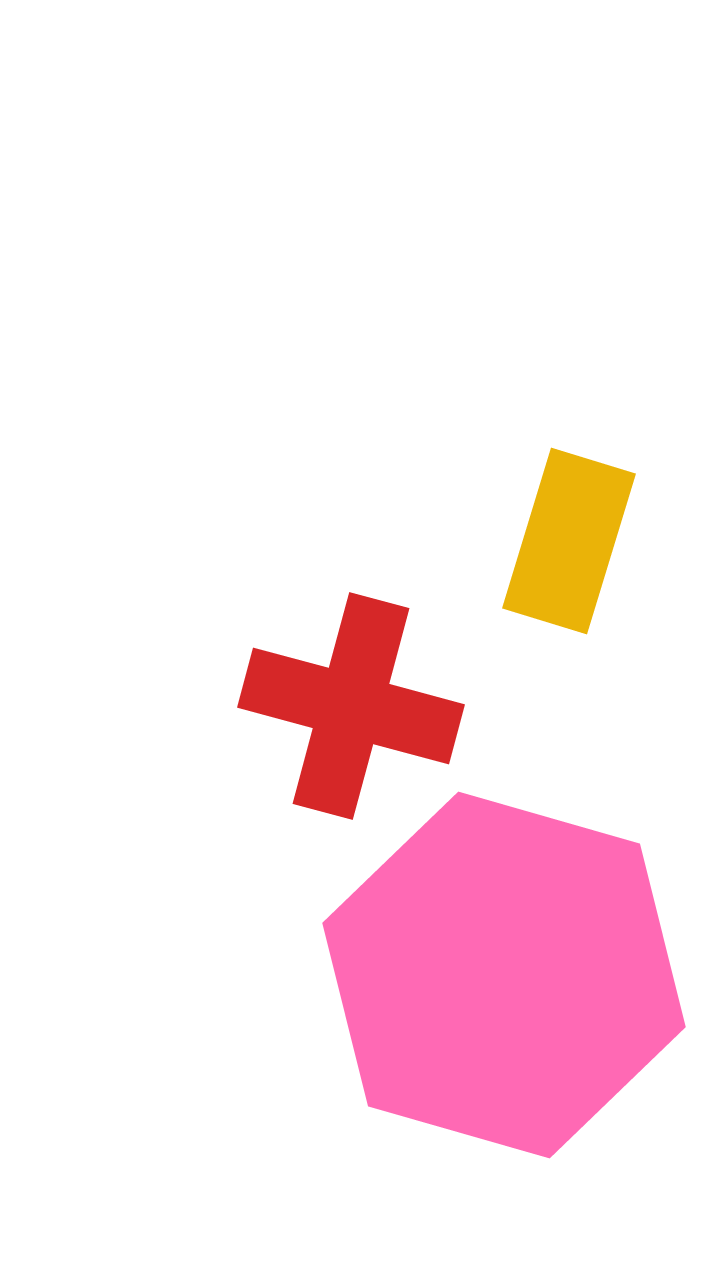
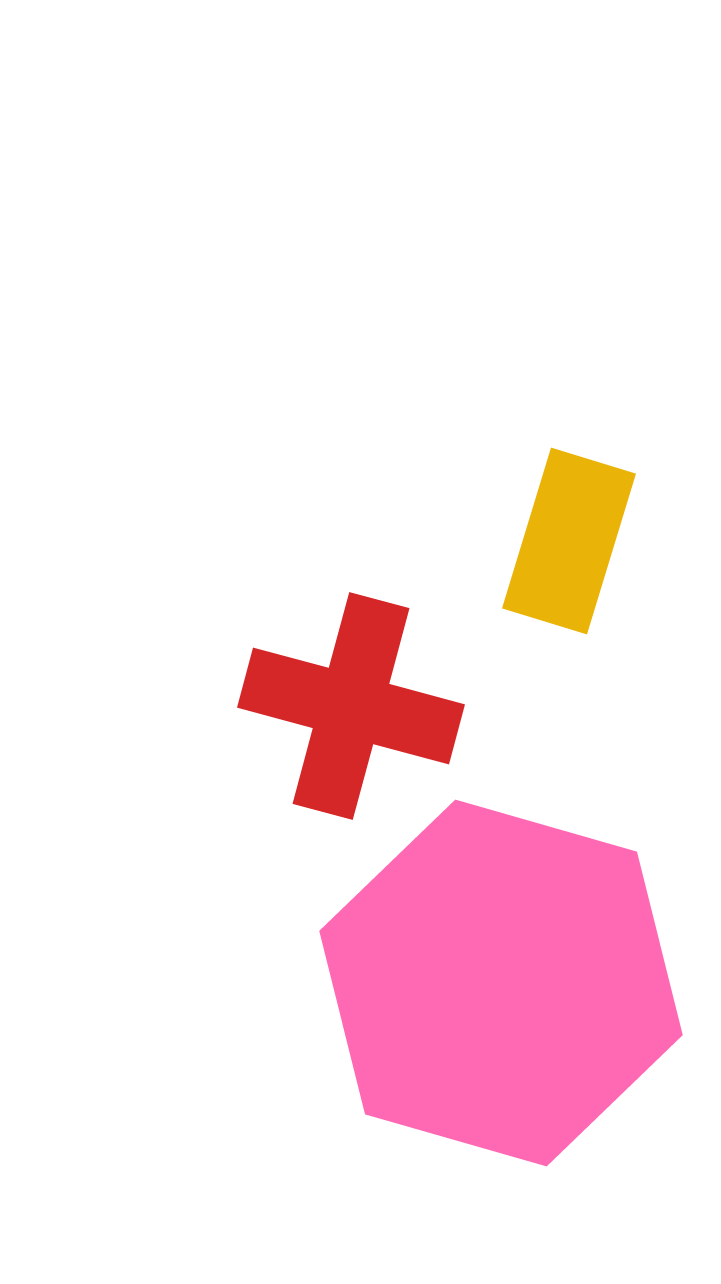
pink hexagon: moved 3 px left, 8 px down
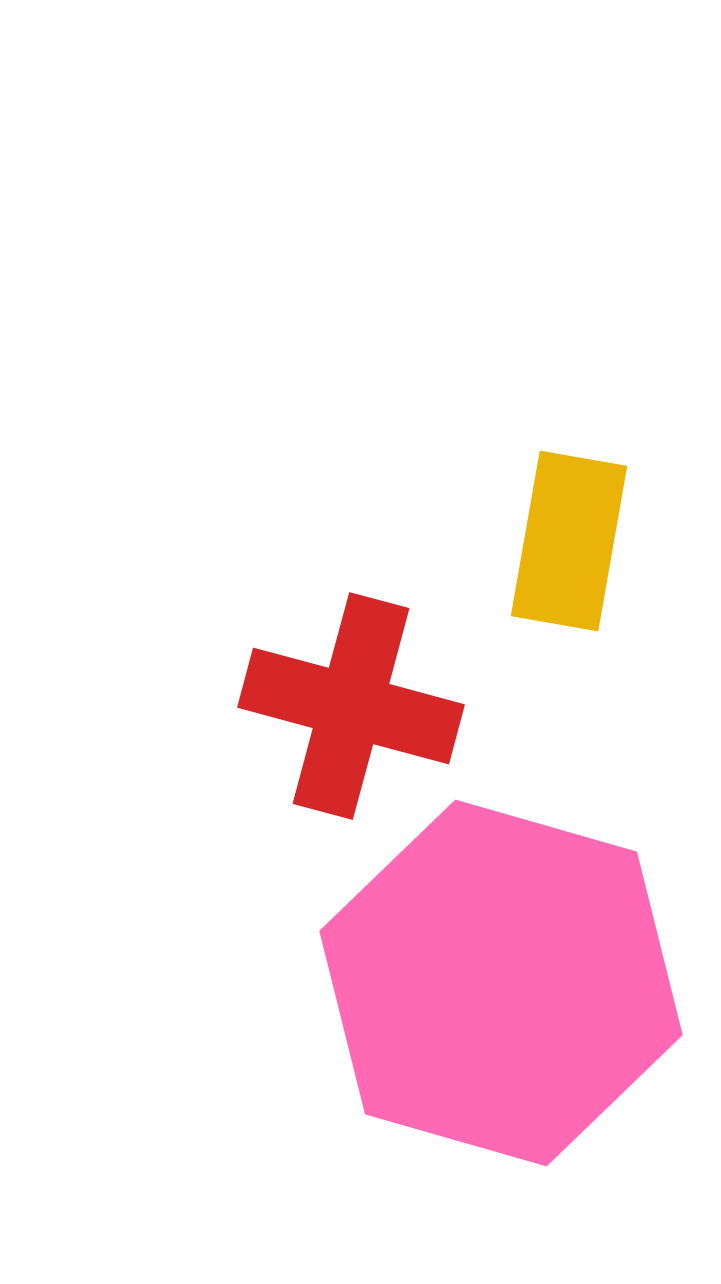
yellow rectangle: rotated 7 degrees counterclockwise
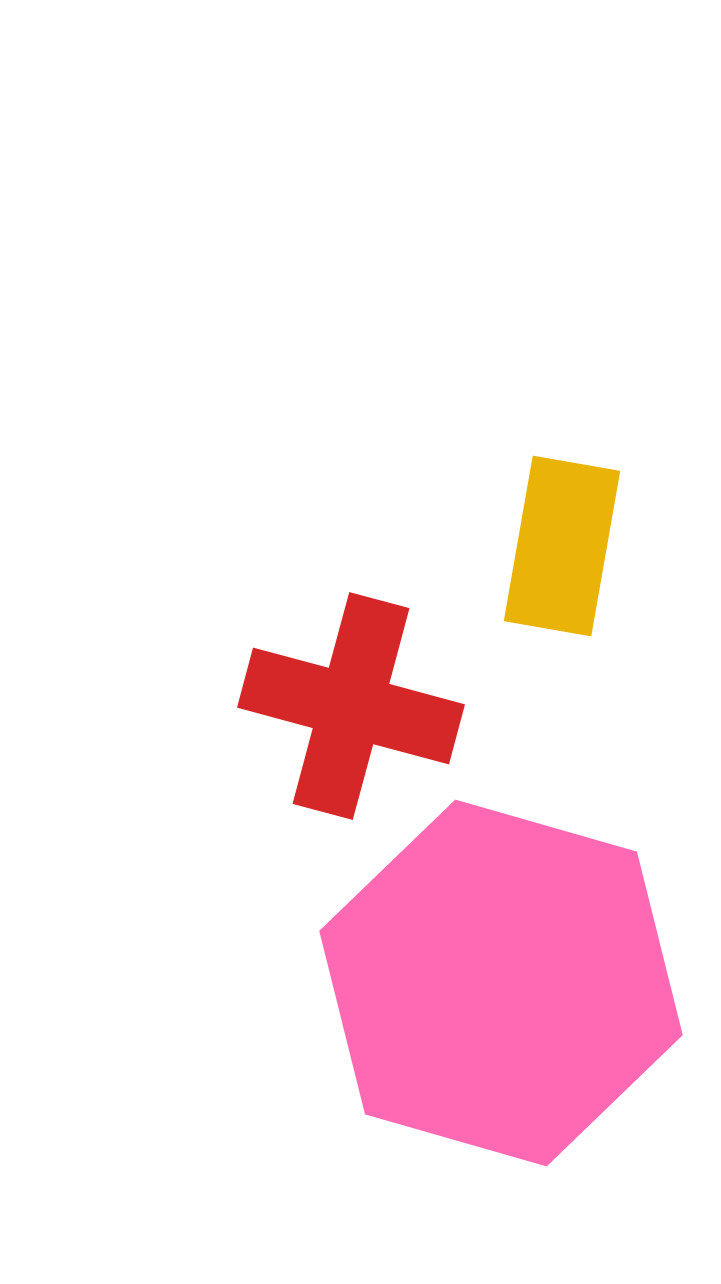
yellow rectangle: moved 7 px left, 5 px down
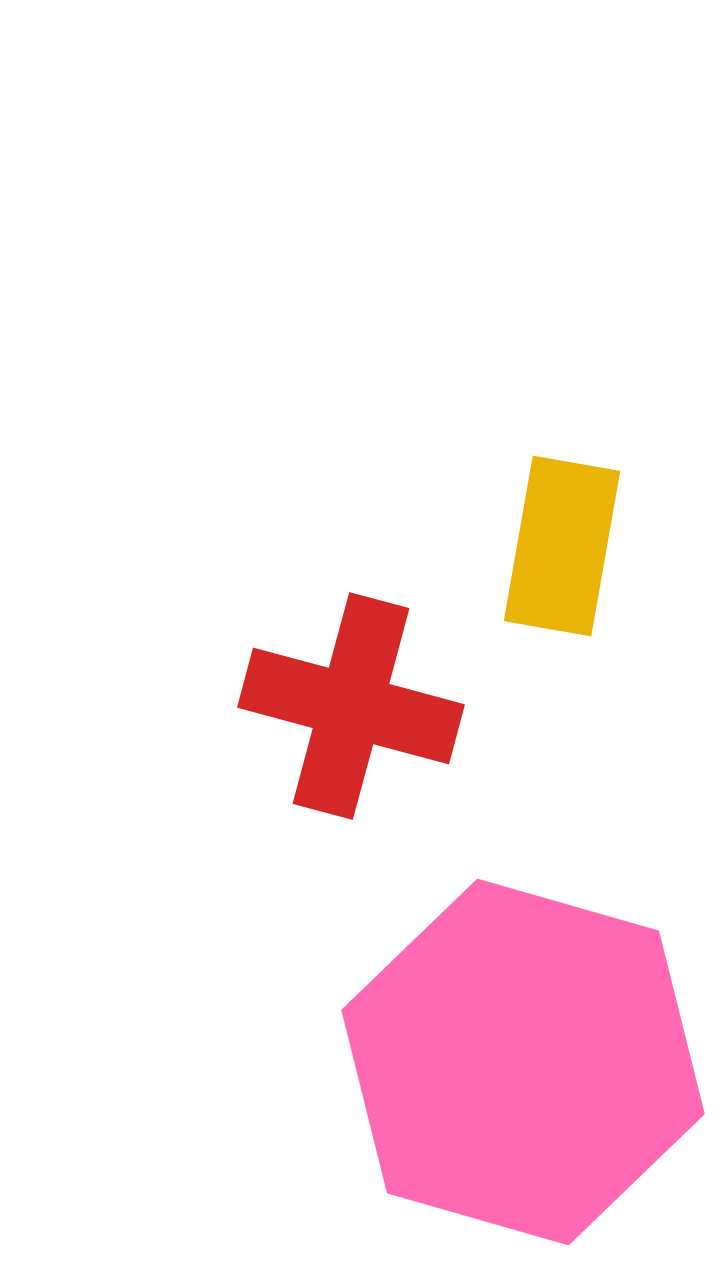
pink hexagon: moved 22 px right, 79 px down
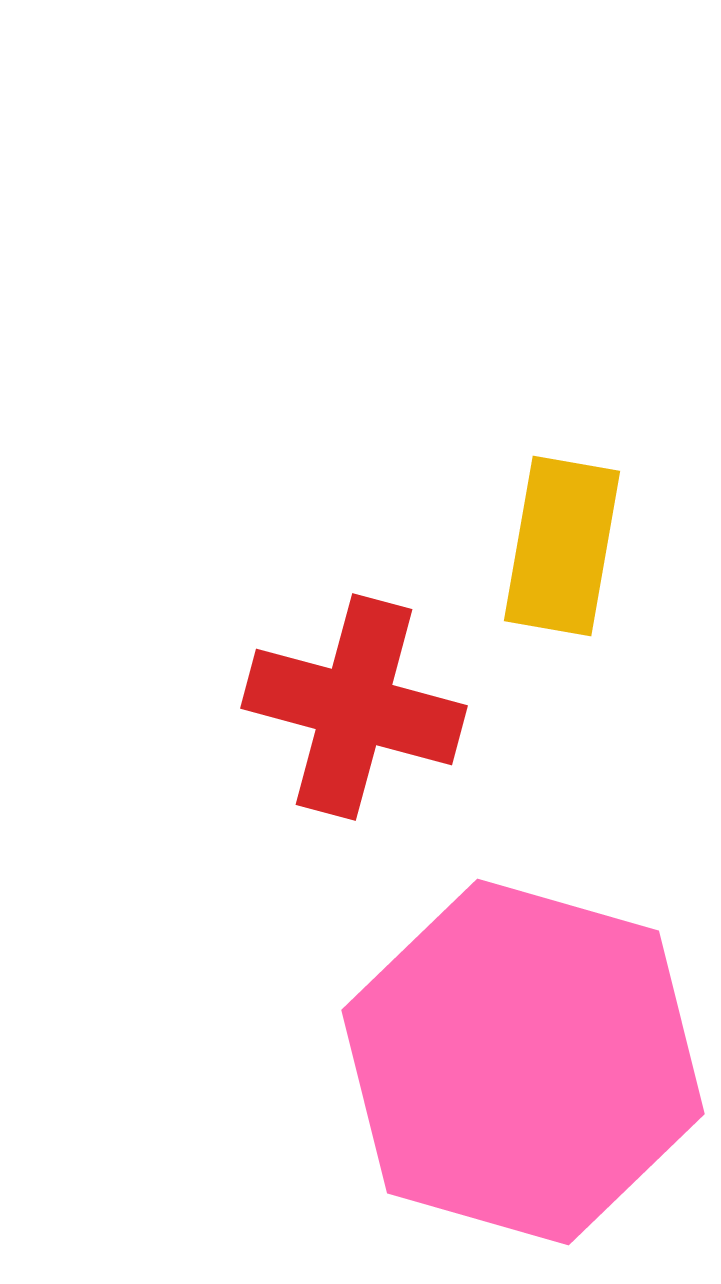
red cross: moved 3 px right, 1 px down
